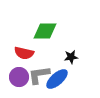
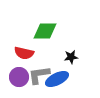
blue ellipse: rotated 15 degrees clockwise
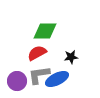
red semicircle: moved 13 px right; rotated 138 degrees clockwise
purple circle: moved 2 px left, 4 px down
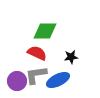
red semicircle: rotated 54 degrees clockwise
gray L-shape: moved 3 px left
blue ellipse: moved 1 px right, 1 px down
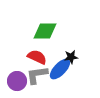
red semicircle: moved 4 px down
gray L-shape: moved 1 px right
blue ellipse: moved 2 px right, 11 px up; rotated 20 degrees counterclockwise
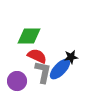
green diamond: moved 16 px left, 5 px down
red semicircle: moved 1 px up
gray L-shape: moved 6 px right, 3 px up; rotated 110 degrees clockwise
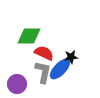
red semicircle: moved 7 px right, 3 px up
purple circle: moved 3 px down
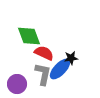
green diamond: rotated 70 degrees clockwise
black star: moved 1 px down
gray L-shape: moved 2 px down
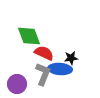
blue ellipse: rotated 50 degrees clockwise
gray L-shape: rotated 10 degrees clockwise
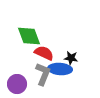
black star: rotated 16 degrees clockwise
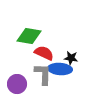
green diamond: rotated 60 degrees counterclockwise
gray L-shape: rotated 20 degrees counterclockwise
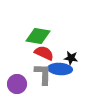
green diamond: moved 9 px right
